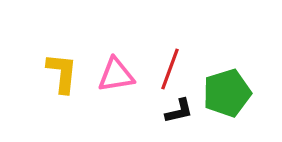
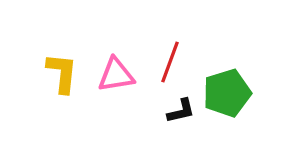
red line: moved 7 px up
black L-shape: moved 2 px right
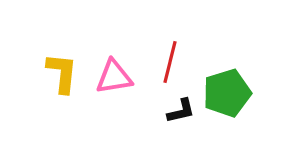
red line: rotated 6 degrees counterclockwise
pink triangle: moved 2 px left, 2 px down
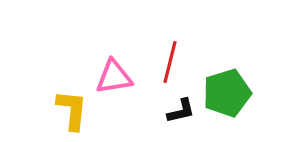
yellow L-shape: moved 10 px right, 37 px down
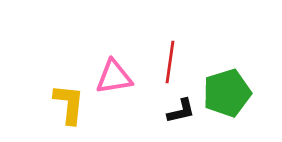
red line: rotated 6 degrees counterclockwise
yellow L-shape: moved 3 px left, 6 px up
